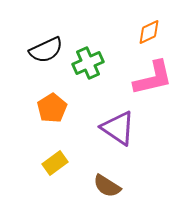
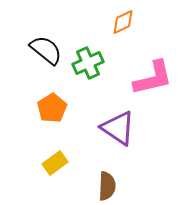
orange diamond: moved 26 px left, 10 px up
black semicircle: rotated 116 degrees counterclockwise
brown semicircle: rotated 120 degrees counterclockwise
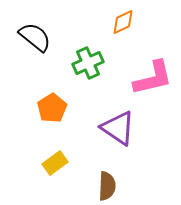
black semicircle: moved 11 px left, 13 px up
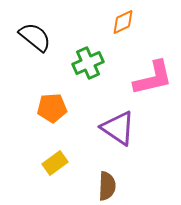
orange pentagon: rotated 28 degrees clockwise
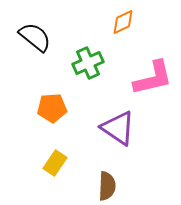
yellow rectangle: rotated 20 degrees counterclockwise
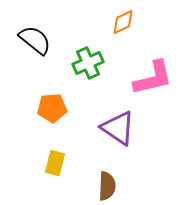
black semicircle: moved 3 px down
yellow rectangle: rotated 20 degrees counterclockwise
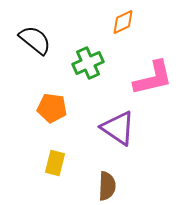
orange pentagon: rotated 12 degrees clockwise
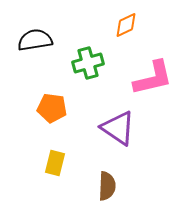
orange diamond: moved 3 px right, 3 px down
black semicircle: rotated 48 degrees counterclockwise
green cross: rotated 8 degrees clockwise
